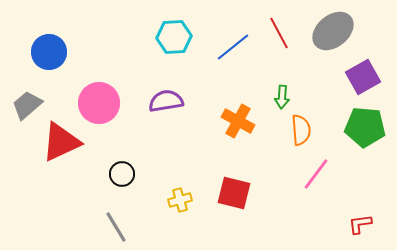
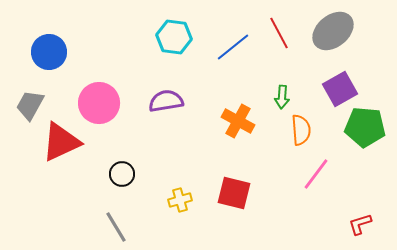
cyan hexagon: rotated 12 degrees clockwise
purple square: moved 23 px left, 12 px down
gray trapezoid: moved 3 px right; rotated 20 degrees counterclockwise
red L-shape: rotated 10 degrees counterclockwise
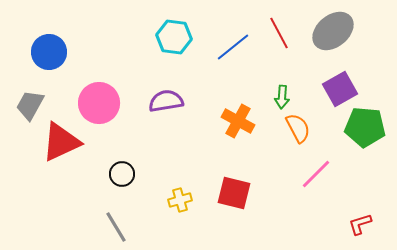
orange semicircle: moved 3 px left, 2 px up; rotated 24 degrees counterclockwise
pink line: rotated 8 degrees clockwise
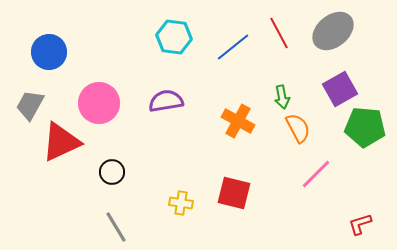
green arrow: rotated 15 degrees counterclockwise
black circle: moved 10 px left, 2 px up
yellow cross: moved 1 px right, 3 px down; rotated 25 degrees clockwise
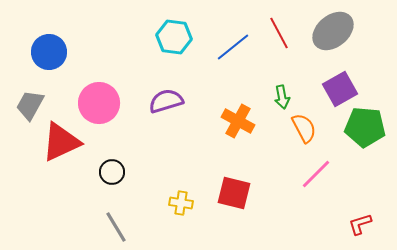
purple semicircle: rotated 8 degrees counterclockwise
orange semicircle: moved 6 px right
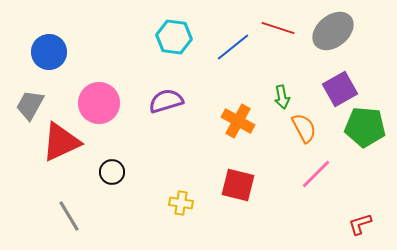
red line: moved 1 px left, 5 px up; rotated 44 degrees counterclockwise
red square: moved 4 px right, 8 px up
gray line: moved 47 px left, 11 px up
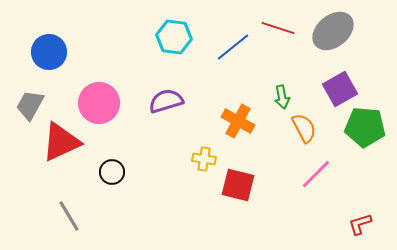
yellow cross: moved 23 px right, 44 px up
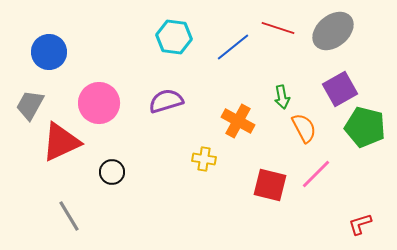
green pentagon: rotated 9 degrees clockwise
red square: moved 32 px right
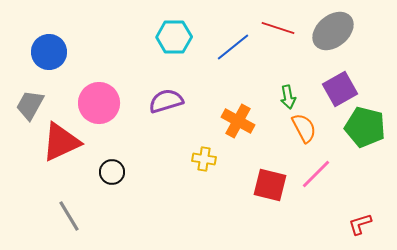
cyan hexagon: rotated 8 degrees counterclockwise
green arrow: moved 6 px right
